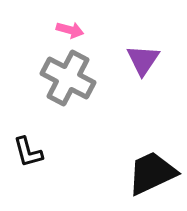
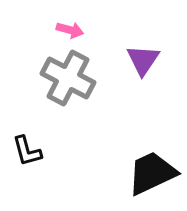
black L-shape: moved 1 px left, 1 px up
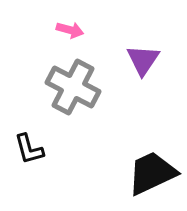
gray cross: moved 5 px right, 9 px down
black L-shape: moved 2 px right, 2 px up
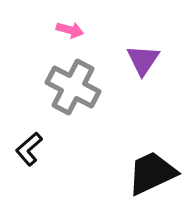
black L-shape: rotated 64 degrees clockwise
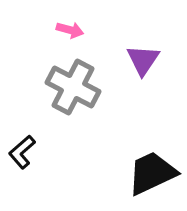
black L-shape: moved 7 px left, 3 px down
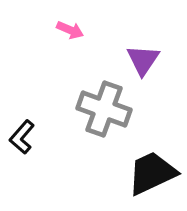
pink arrow: rotated 8 degrees clockwise
gray cross: moved 31 px right, 22 px down; rotated 8 degrees counterclockwise
black L-shape: moved 15 px up; rotated 8 degrees counterclockwise
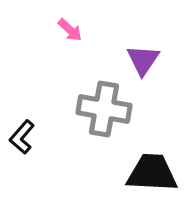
pink arrow: rotated 20 degrees clockwise
gray cross: rotated 10 degrees counterclockwise
black trapezoid: rotated 28 degrees clockwise
